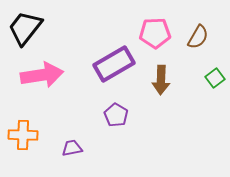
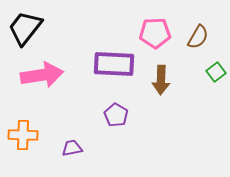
purple rectangle: rotated 33 degrees clockwise
green square: moved 1 px right, 6 px up
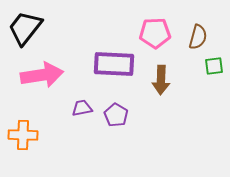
brown semicircle: rotated 15 degrees counterclockwise
green square: moved 2 px left, 6 px up; rotated 30 degrees clockwise
purple trapezoid: moved 10 px right, 40 px up
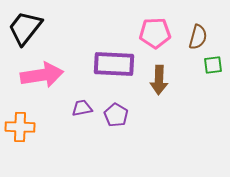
green square: moved 1 px left, 1 px up
brown arrow: moved 2 px left
orange cross: moved 3 px left, 8 px up
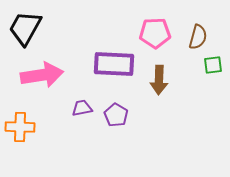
black trapezoid: rotated 9 degrees counterclockwise
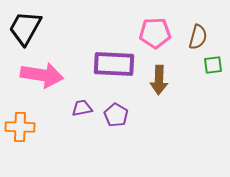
pink arrow: rotated 18 degrees clockwise
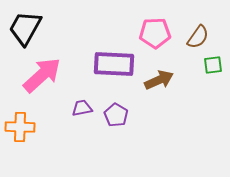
brown semicircle: rotated 20 degrees clockwise
pink arrow: rotated 51 degrees counterclockwise
brown arrow: rotated 116 degrees counterclockwise
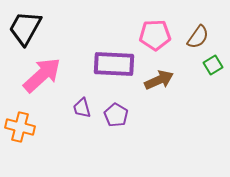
pink pentagon: moved 2 px down
green square: rotated 24 degrees counterclockwise
purple trapezoid: rotated 95 degrees counterclockwise
orange cross: rotated 12 degrees clockwise
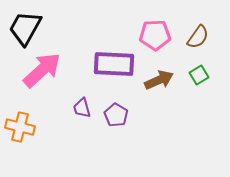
green square: moved 14 px left, 10 px down
pink arrow: moved 5 px up
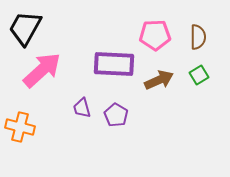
brown semicircle: rotated 35 degrees counterclockwise
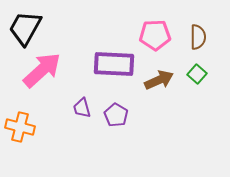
green square: moved 2 px left, 1 px up; rotated 18 degrees counterclockwise
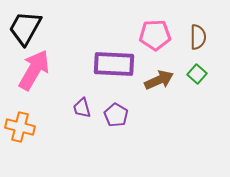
pink arrow: moved 8 px left; rotated 18 degrees counterclockwise
